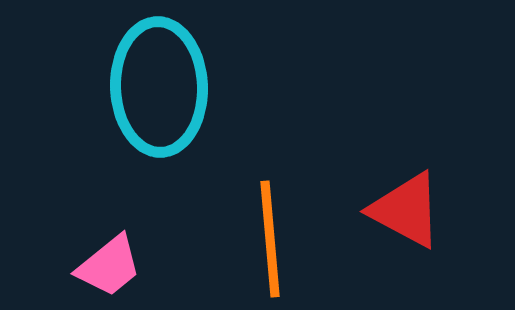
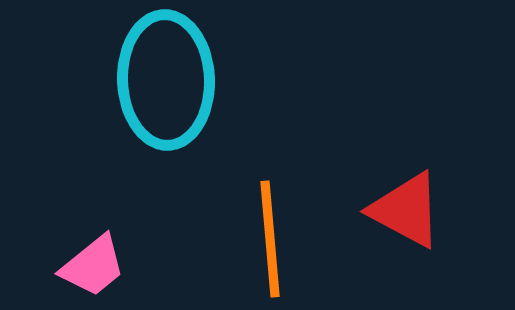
cyan ellipse: moved 7 px right, 7 px up
pink trapezoid: moved 16 px left
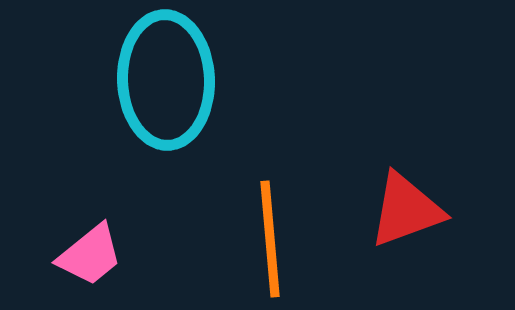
red triangle: rotated 48 degrees counterclockwise
pink trapezoid: moved 3 px left, 11 px up
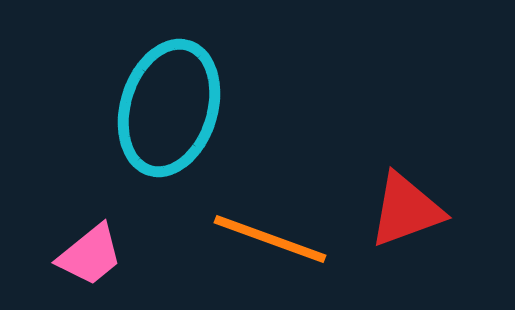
cyan ellipse: moved 3 px right, 28 px down; rotated 19 degrees clockwise
orange line: rotated 65 degrees counterclockwise
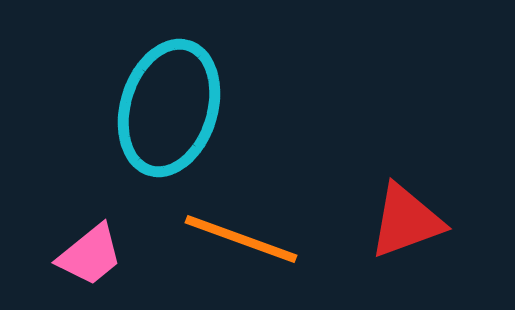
red triangle: moved 11 px down
orange line: moved 29 px left
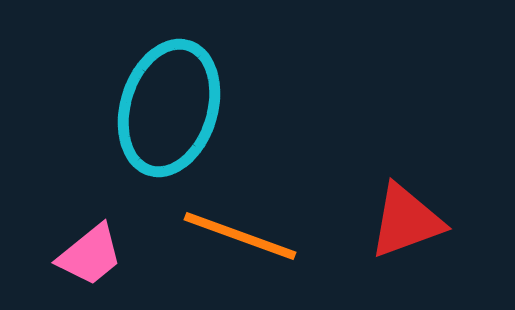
orange line: moved 1 px left, 3 px up
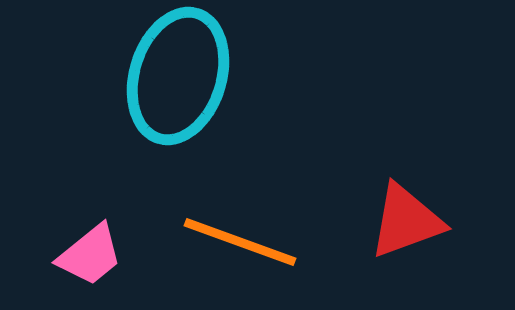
cyan ellipse: moved 9 px right, 32 px up
orange line: moved 6 px down
